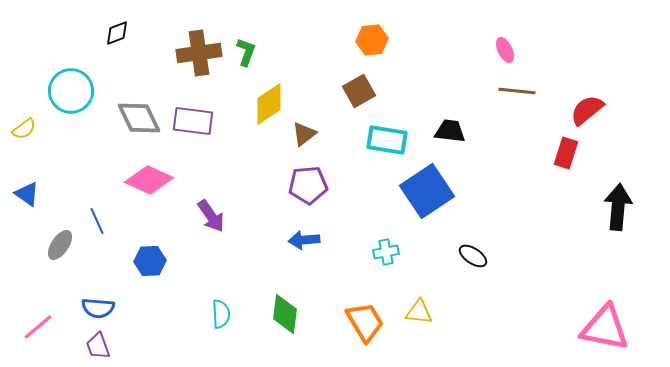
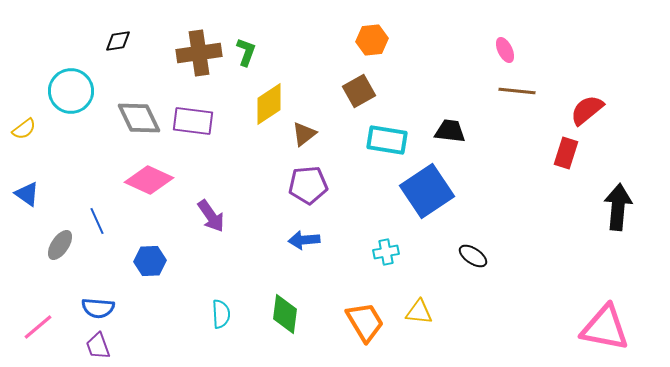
black diamond: moved 1 px right, 8 px down; rotated 12 degrees clockwise
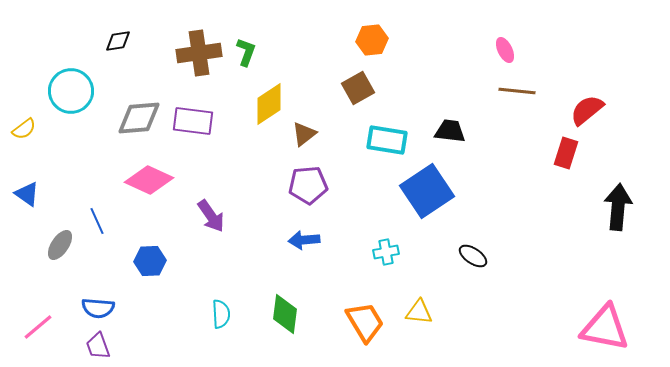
brown square: moved 1 px left, 3 px up
gray diamond: rotated 69 degrees counterclockwise
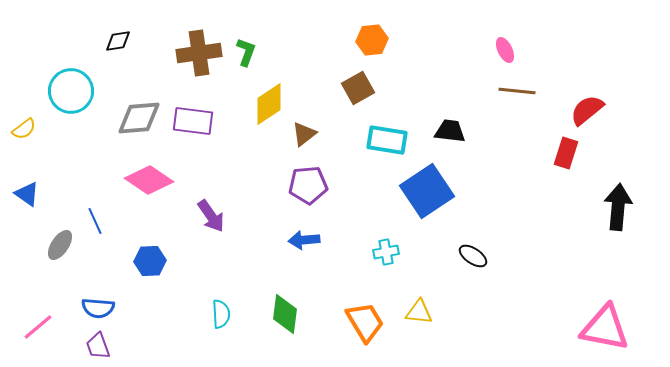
pink diamond: rotated 9 degrees clockwise
blue line: moved 2 px left
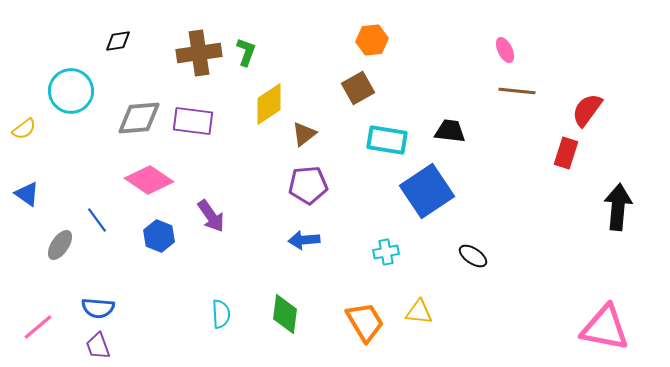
red semicircle: rotated 15 degrees counterclockwise
blue line: moved 2 px right, 1 px up; rotated 12 degrees counterclockwise
blue hexagon: moved 9 px right, 25 px up; rotated 24 degrees clockwise
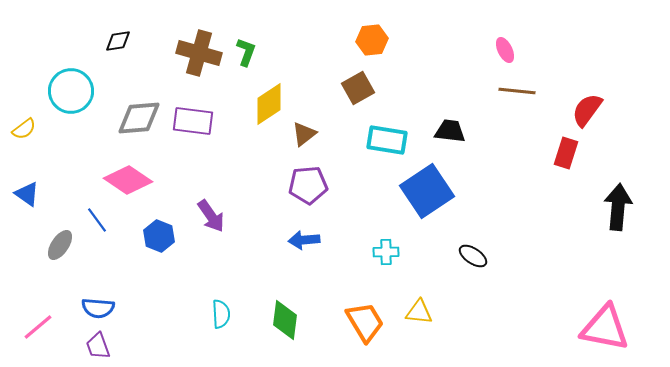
brown cross: rotated 24 degrees clockwise
pink diamond: moved 21 px left
cyan cross: rotated 10 degrees clockwise
green diamond: moved 6 px down
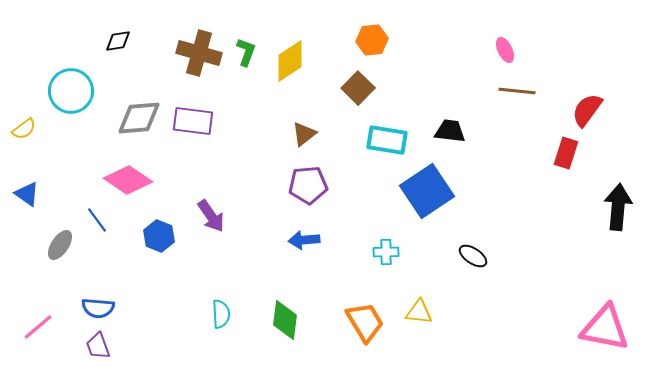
brown square: rotated 16 degrees counterclockwise
yellow diamond: moved 21 px right, 43 px up
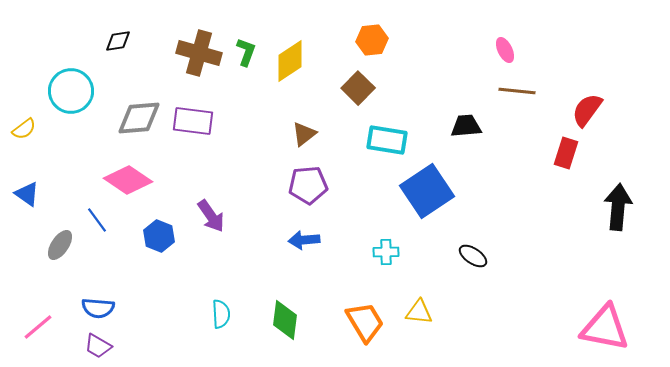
black trapezoid: moved 16 px right, 5 px up; rotated 12 degrees counterclockwise
purple trapezoid: rotated 40 degrees counterclockwise
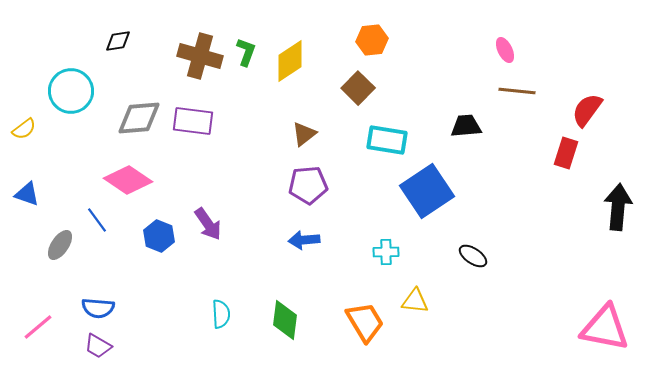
brown cross: moved 1 px right, 3 px down
blue triangle: rotated 16 degrees counterclockwise
purple arrow: moved 3 px left, 8 px down
yellow triangle: moved 4 px left, 11 px up
